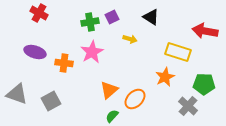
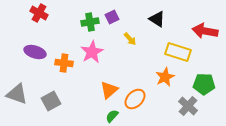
black triangle: moved 6 px right, 2 px down
yellow arrow: rotated 32 degrees clockwise
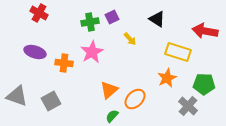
orange star: moved 2 px right, 1 px down
gray triangle: moved 2 px down
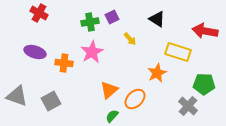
orange star: moved 10 px left, 5 px up
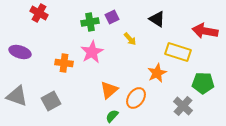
purple ellipse: moved 15 px left
green pentagon: moved 1 px left, 1 px up
orange ellipse: moved 1 px right, 1 px up; rotated 10 degrees counterclockwise
gray cross: moved 5 px left
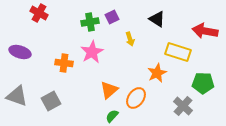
yellow arrow: rotated 24 degrees clockwise
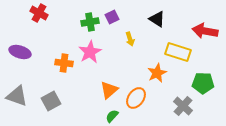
pink star: moved 2 px left
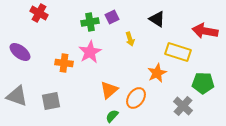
purple ellipse: rotated 20 degrees clockwise
gray square: rotated 18 degrees clockwise
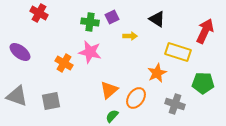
green cross: rotated 18 degrees clockwise
red arrow: rotated 105 degrees clockwise
yellow arrow: moved 3 px up; rotated 72 degrees counterclockwise
pink star: rotated 30 degrees counterclockwise
orange cross: rotated 24 degrees clockwise
gray cross: moved 8 px left, 2 px up; rotated 24 degrees counterclockwise
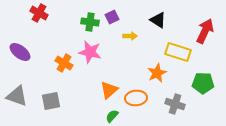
black triangle: moved 1 px right, 1 px down
orange ellipse: rotated 50 degrees clockwise
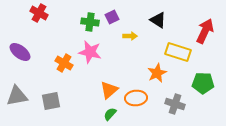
gray triangle: rotated 30 degrees counterclockwise
green semicircle: moved 2 px left, 2 px up
